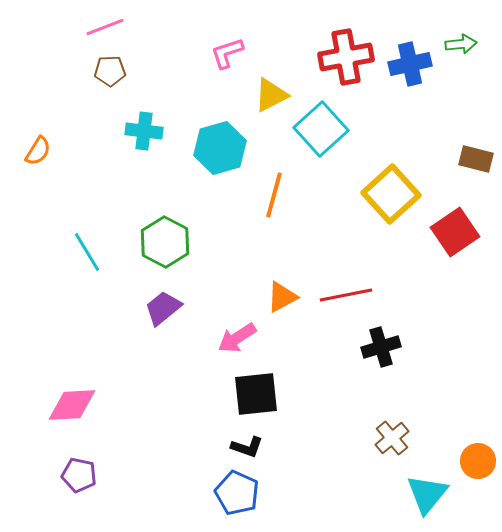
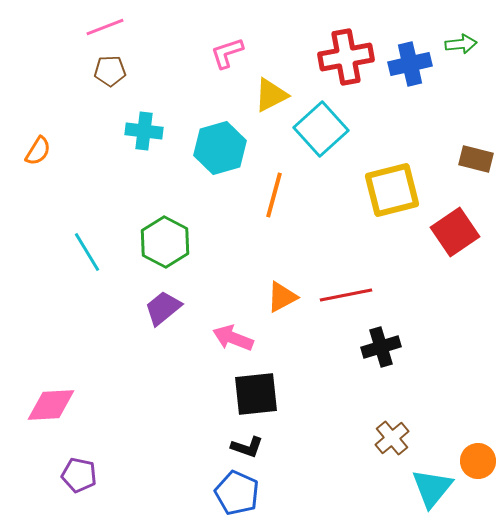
yellow square: moved 1 px right, 4 px up; rotated 28 degrees clockwise
pink arrow: moved 4 px left; rotated 54 degrees clockwise
pink diamond: moved 21 px left
cyan triangle: moved 5 px right, 6 px up
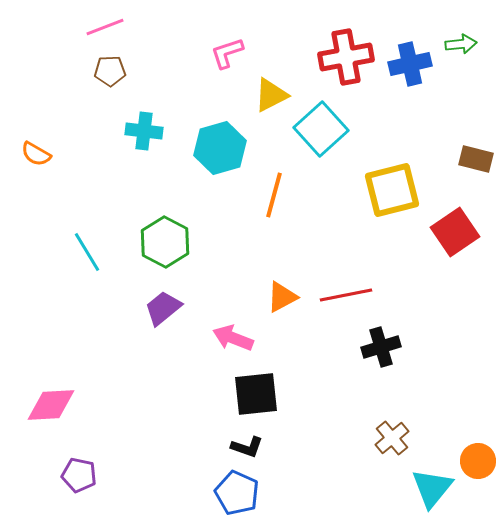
orange semicircle: moved 2 px left, 3 px down; rotated 88 degrees clockwise
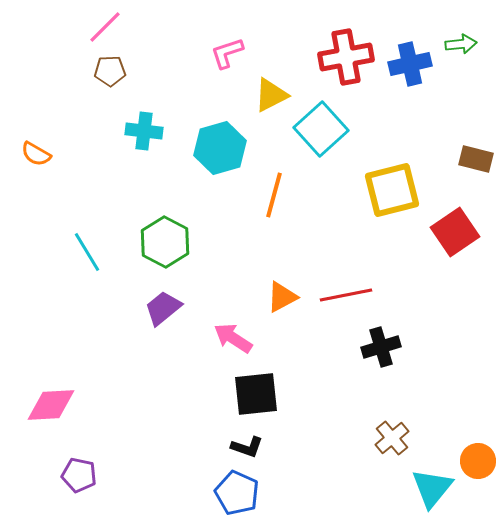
pink line: rotated 24 degrees counterclockwise
pink arrow: rotated 12 degrees clockwise
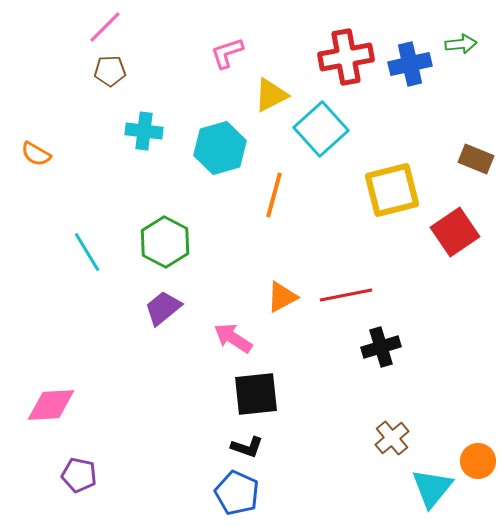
brown rectangle: rotated 8 degrees clockwise
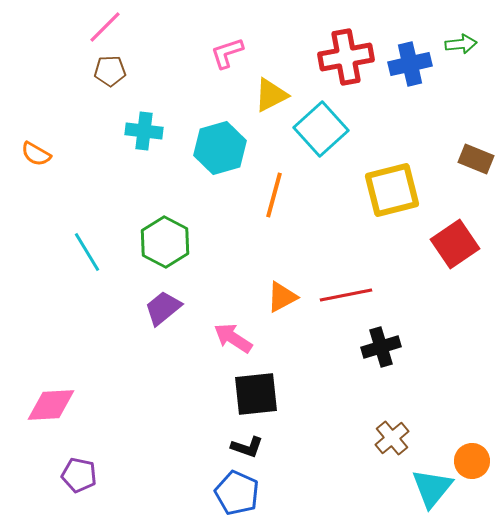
red square: moved 12 px down
orange circle: moved 6 px left
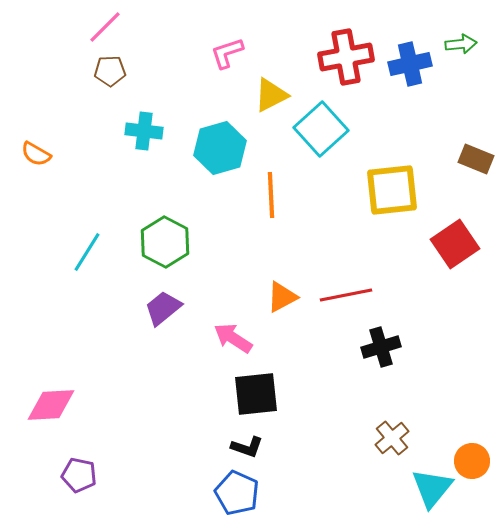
yellow square: rotated 8 degrees clockwise
orange line: moved 3 px left; rotated 18 degrees counterclockwise
cyan line: rotated 63 degrees clockwise
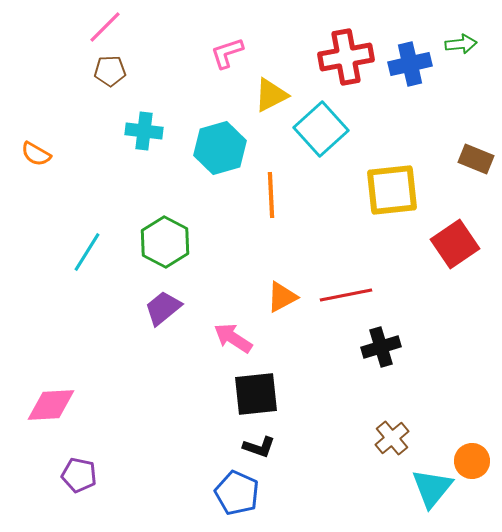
black L-shape: moved 12 px right
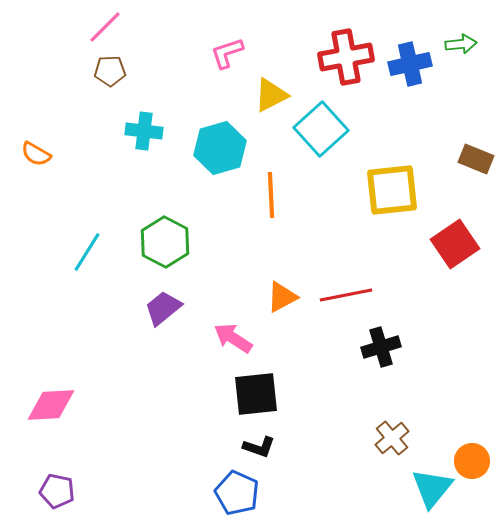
purple pentagon: moved 22 px left, 16 px down
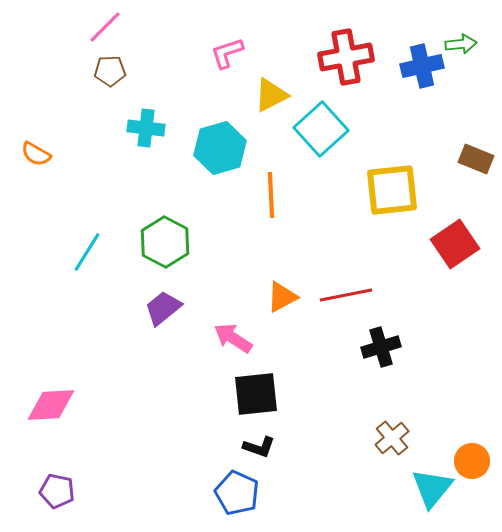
blue cross: moved 12 px right, 2 px down
cyan cross: moved 2 px right, 3 px up
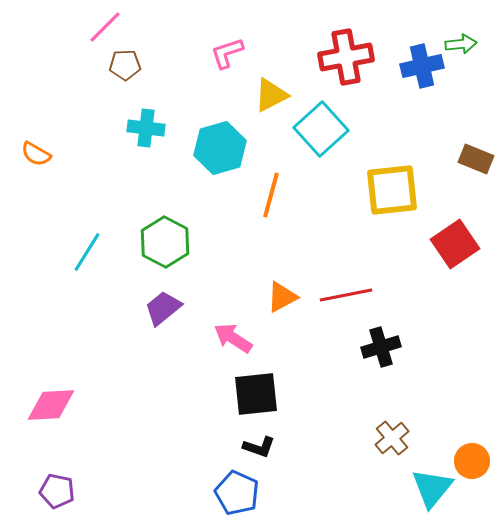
brown pentagon: moved 15 px right, 6 px up
orange line: rotated 18 degrees clockwise
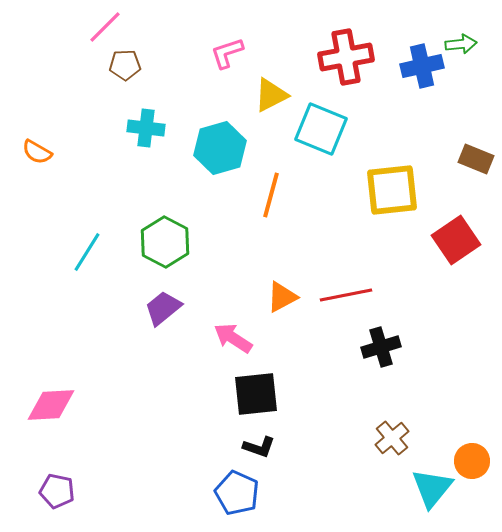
cyan square: rotated 26 degrees counterclockwise
orange semicircle: moved 1 px right, 2 px up
red square: moved 1 px right, 4 px up
